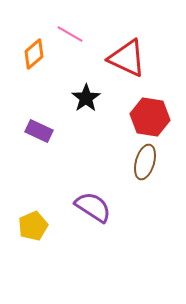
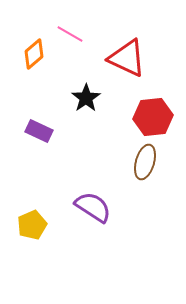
red hexagon: moved 3 px right; rotated 15 degrees counterclockwise
yellow pentagon: moved 1 px left, 1 px up
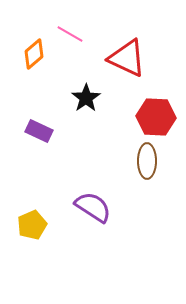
red hexagon: moved 3 px right; rotated 9 degrees clockwise
brown ellipse: moved 2 px right, 1 px up; rotated 16 degrees counterclockwise
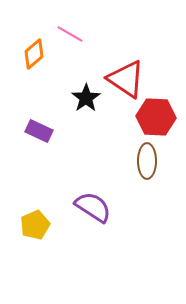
red triangle: moved 1 px left, 21 px down; rotated 9 degrees clockwise
yellow pentagon: moved 3 px right
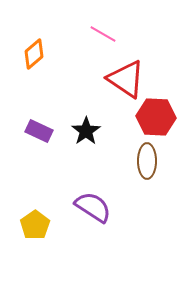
pink line: moved 33 px right
black star: moved 33 px down
yellow pentagon: rotated 12 degrees counterclockwise
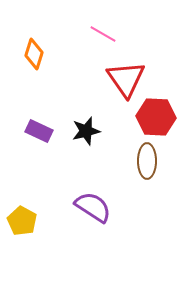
orange diamond: rotated 32 degrees counterclockwise
red triangle: rotated 21 degrees clockwise
black star: rotated 20 degrees clockwise
yellow pentagon: moved 13 px left, 4 px up; rotated 8 degrees counterclockwise
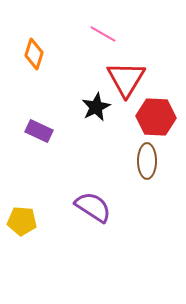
red triangle: rotated 6 degrees clockwise
black star: moved 10 px right, 24 px up; rotated 12 degrees counterclockwise
yellow pentagon: rotated 24 degrees counterclockwise
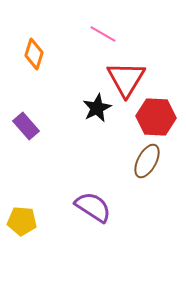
black star: moved 1 px right, 1 px down
purple rectangle: moved 13 px left, 5 px up; rotated 24 degrees clockwise
brown ellipse: rotated 28 degrees clockwise
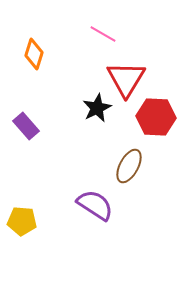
brown ellipse: moved 18 px left, 5 px down
purple semicircle: moved 2 px right, 2 px up
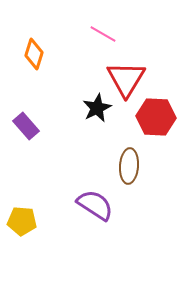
brown ellipse: rotated 24 degrees counterclockwise
